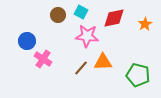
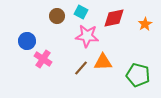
brown circle: moved 1 px left, 1 px down
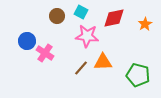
pink cross: moved 2 px right, 6 px up
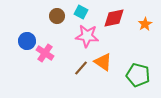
orange triangle: rotated 36 degrees clockwise
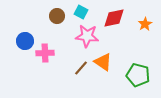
blue circle: moved 2 px left
pink cross: rotated 36 degrees counterclockwise
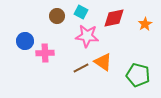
brown line: rotated 21 degrees clockwise
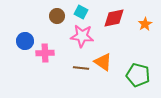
pink star: moved 5 px left
brown line: rotated 35 degrees clockwise
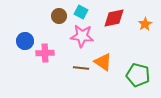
brown circle: moved 2 px right
